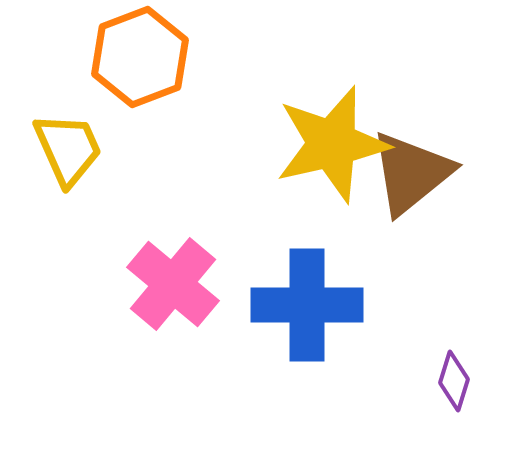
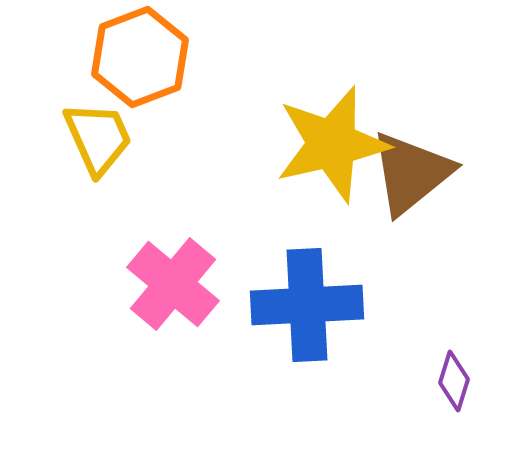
yellow trapezoid: moved 30 px right, 11 px up
blue cross: rotated 3 degrees counterclockwise
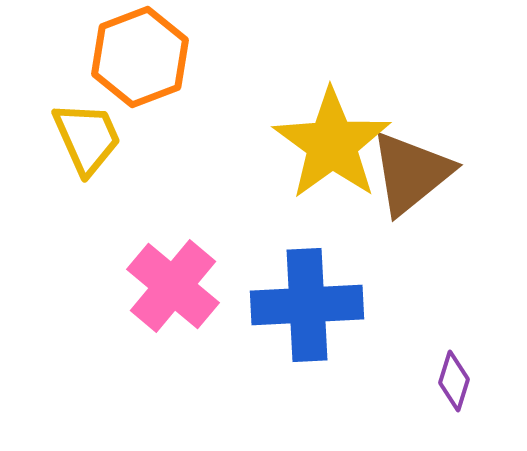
yellow trapezoid: moved 11 px left
yellow star: rotated 23 degrees counterclockwise
pink cross: moved 2 px down
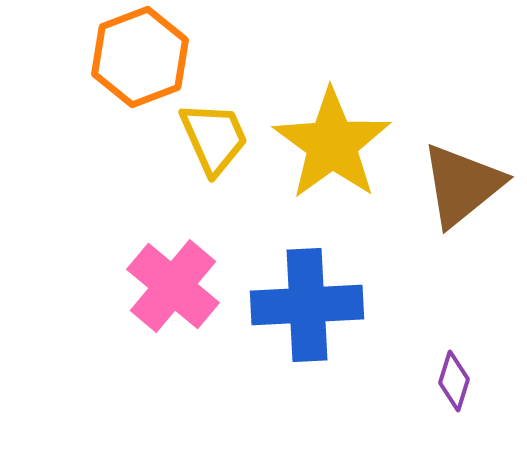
yellow trapezoid: moved 127 px right
brown triangle: moved 51 px right, 12 px down
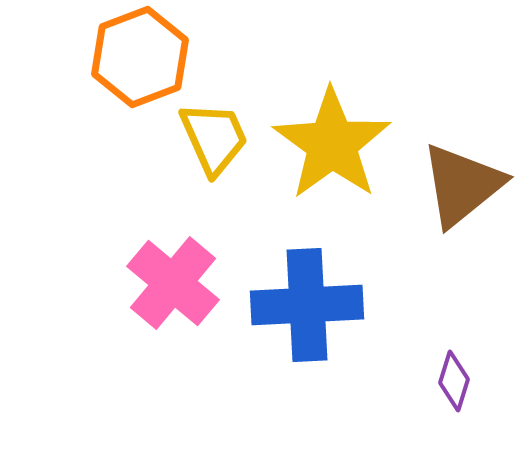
pink cross: moved 3 px up
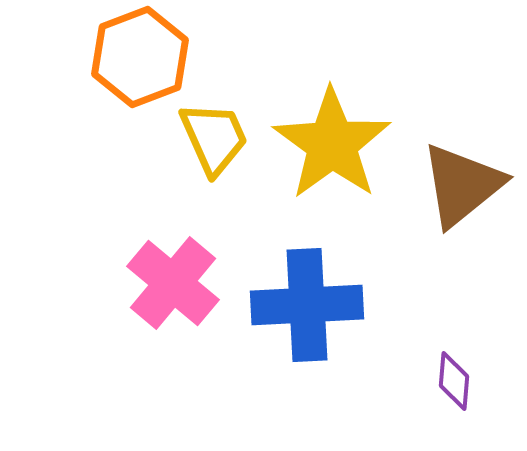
purple diamond: rotated 12 degrees counterclockwise
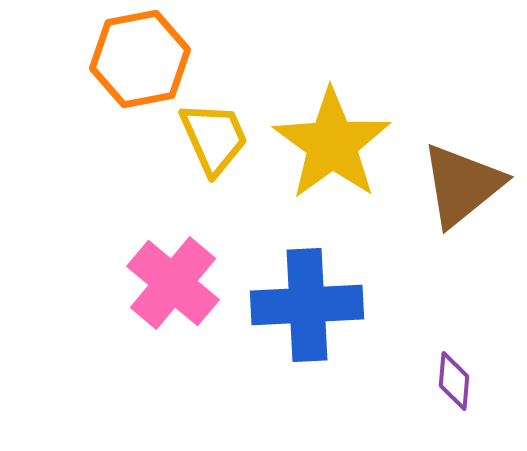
orange hexagon: moved 2 px down; rotated 10 degrees clockwise
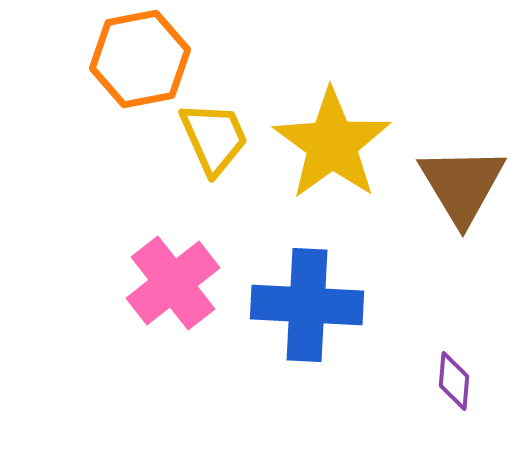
brown triangle: rotated 22 degrees counterclockwise
pink cross: rotated 12 degrees clockwise
blue cross: rotated 6 degrees clockwise
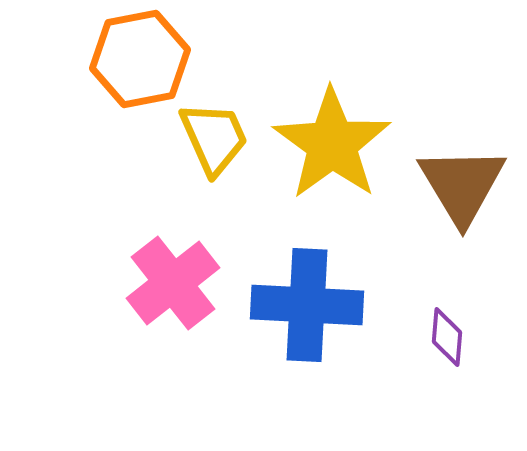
purple diamond: moved 7 px left, 44 px up
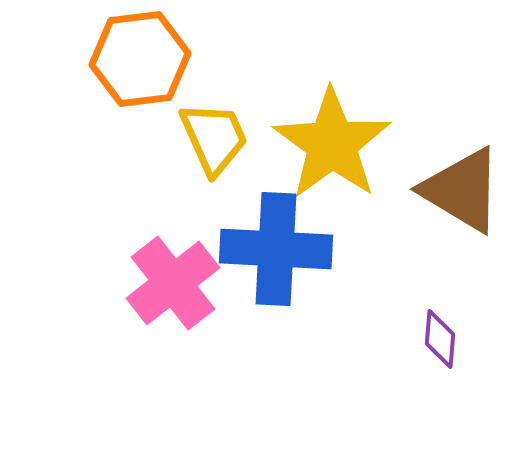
orange hexagon: rotated 4 degrees clockwise
brown triangle: moved 5 px down; rotated 28 degrees counterclockwise
blue cross: moved 31 px left, 56 px up
purple diamond: moved 7 px left, 2 px down
